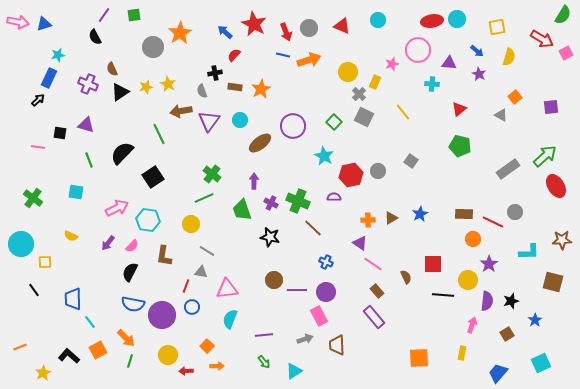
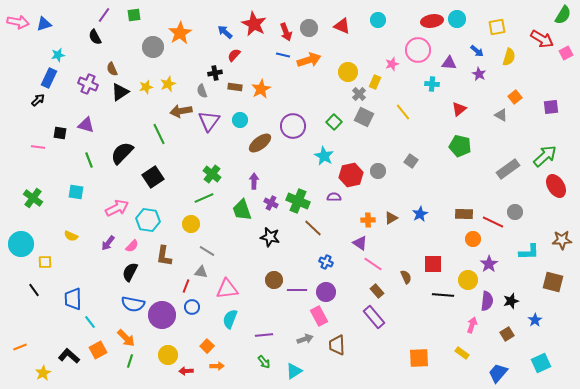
yellow star at (168, 84): rotated 21 degrees clockwise
yellow rectangle at (462, 353): rotated 64 degrees counterclockwise
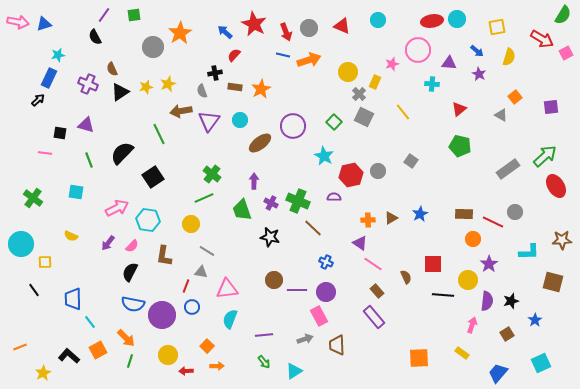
pink line at (38, 147): moved 7 px right, 6 px down
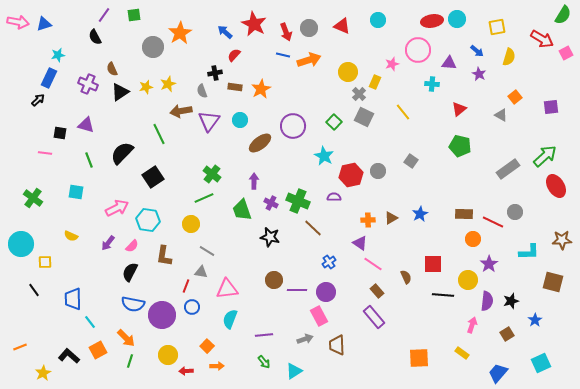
blue cross at (326, 262): moved 3 px right; rotated 32 degrees clockwise
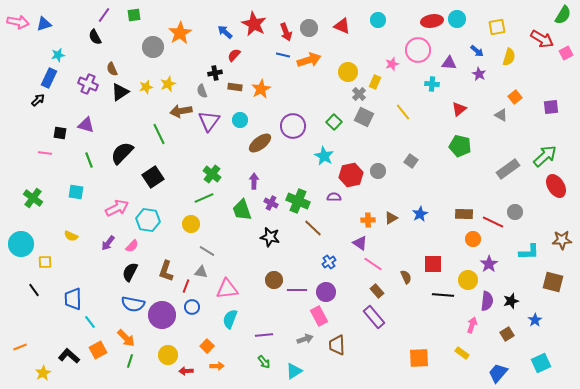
brown L-shape at (164, 256): moved 2 px right, 15 px down; rotated 10 degrees clockwise
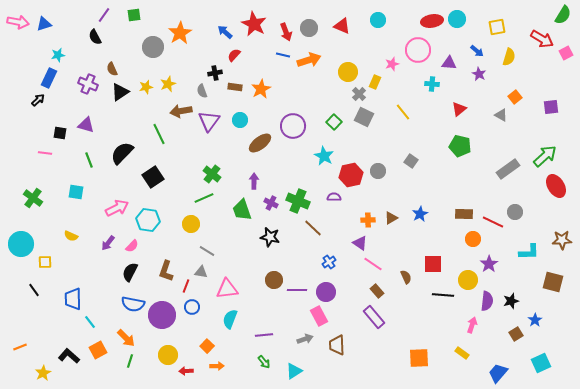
brown square at (507, 334): moved 9 px right
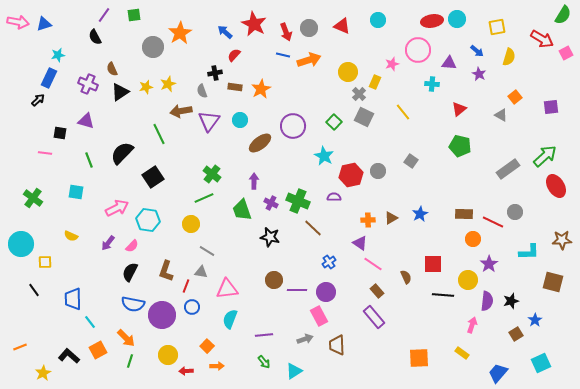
purple triangle at (86, 125): moved 4 px up
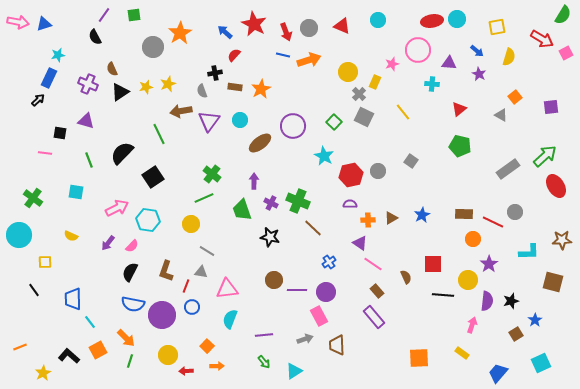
purple semicircle at (334, 197): moved 16 px right, 7 px down
blue star at (420, 214): moved 2 px right, 1 px down
cyan circle at (21, 244): moved 2 px left, 9 px up
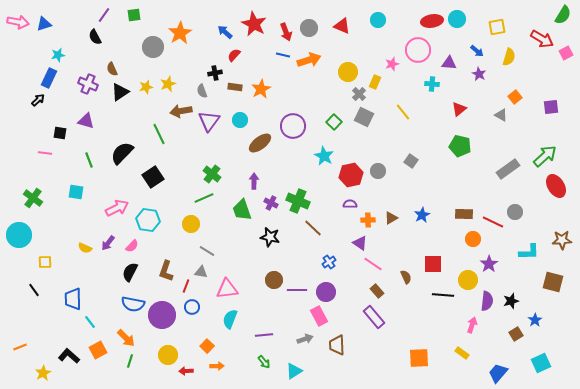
yellow semicircle at (71, 236): moved 14 px right, 12 px down
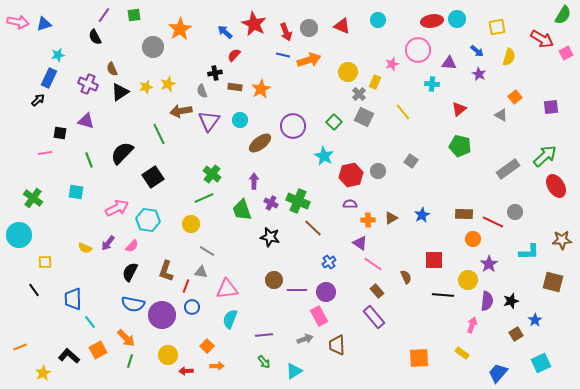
orange star at (180, 33): moved 4 px up
pink line at (45, 153): rotated 16 degrees counterclockwise
red square at (433, 264): moved 1 px right, 4 px up
